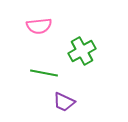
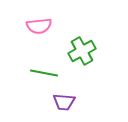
purple trapezoid: rotated 20 degrees counterclockwise
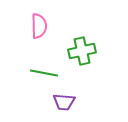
pink semicircle: rotated 85 degrees counterclockwise
green cross: rotated 16 degrees clockwise
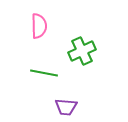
green cross: rotated 12 degrees counterclockwise
purple trapezoid: moved 2 px right, 5 px down
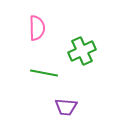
pink semicircle: moved 2 px left, 2 px down
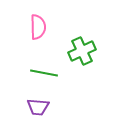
pink semicircle: moved 1 px right, 1 px up
purple trapezoid: moved 28 px left
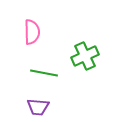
pink semicircle: moved 6 px left, 5 px down
green cross: moved 3 px right, 5 px down
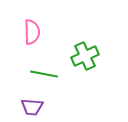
green line: moved 1 px down
purple trapezoid: moved 6 px left
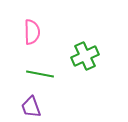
green line: moved 4 px left
purple trapezoid: moved 1 px left; rotated 65 degrees clockwise
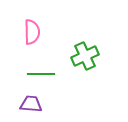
green line: moved 1 px right; rotated 12 degrees counterclockwise
purple trapezoid: moved 3 px up; rotated 115 degrees clockwise
